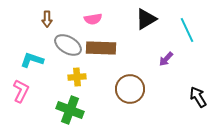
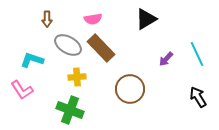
cyan line: moved 10 px right, 24 px down
brown rectangle: rotated 44 degrees clockwise
pink L-shape: moved 1 px right, 1 px up; rotated 120 degrees clockwise
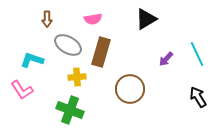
brown rectangle: moved 4 px down; rotated 60 degrees clockwise
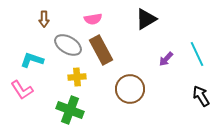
brown arrow: moved 3 px left
brown rectangle: moved 2 px up; rotated 44 degrees counterclockwise
black arrow: moved 3 px right, 1 px up
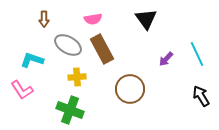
black triangle: rotated 35 degrees counterclockwise
brown rectangle: moved 1 px right, 1 px up
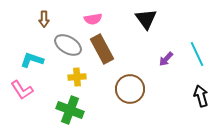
black arrow: rotated 15 degrees clockwise
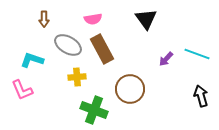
cyan line: rotated 45 degrees counterclockwise
pink L-shape: rotated 10 degrees clockwise
green cross: moved 24 px right
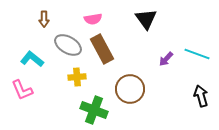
cyan L-shape: moved 1 px up; rotated 20 degrees clockwise
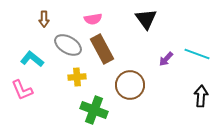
brown circle: moved 4 px up
black arrow: rotated 20 degrees clockwise
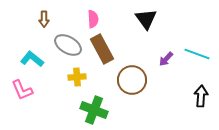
pink semicircle: rotated 84 degrees counterclockwise
brown circle: moved 2 px right, 5 px up
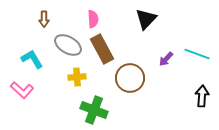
black triangle: rotated 20 degrees clockwise
cyan L-shape: rotated 20 degrees clockwise
brown circle: moved 2 px left, 2 px up
pink L-shape: rotated 25 degrees counterclockwise
black arrow: moved 1 px right
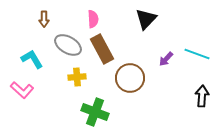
green cross: moved 1 px right, 2 px down
